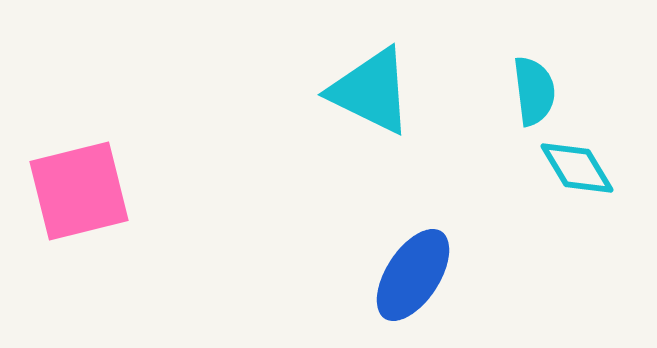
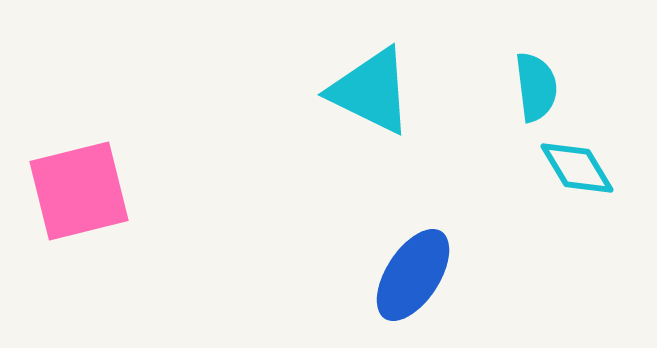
cyan semicircle: moved 2 px right, 4 px up
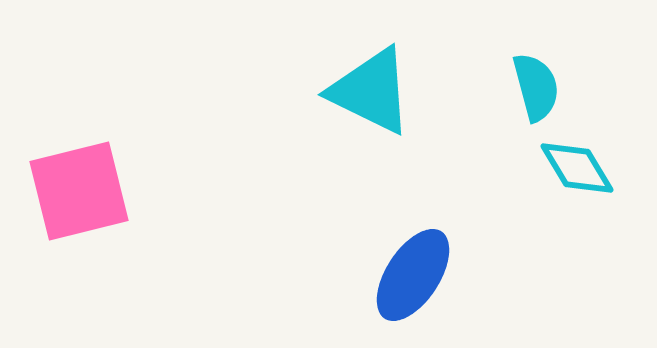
cyan semicircle: rotated 8 degrees counterclockwise
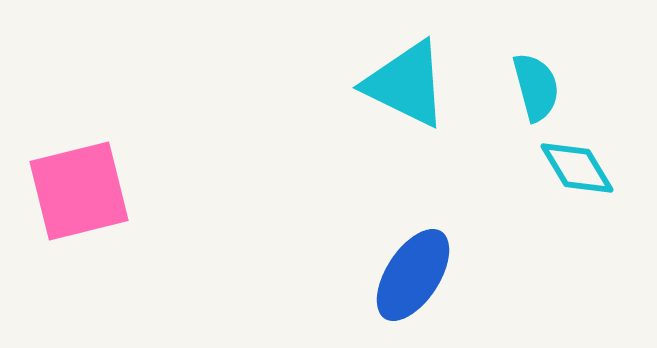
cyan triangle: moved 35 px right, 7 px up
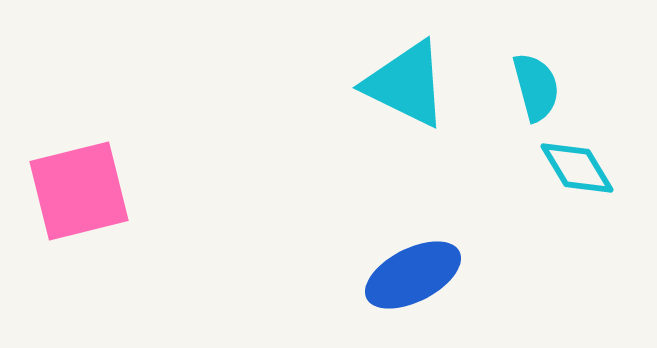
blue ellipse: rotated 30 degrees clockwise
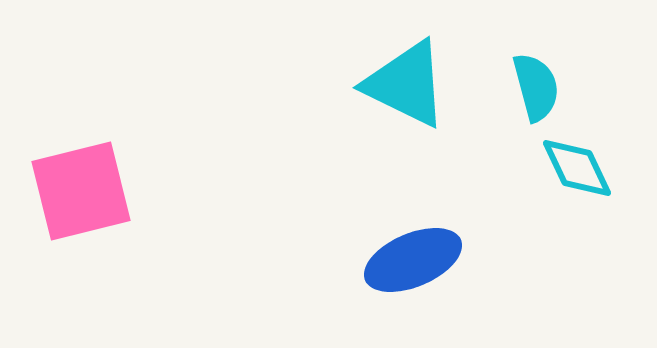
cyan diamond: rotated 6 degrees clockwise
pink square: moved 2 px right
blue ellipse: moved 15 px up; rotated 4 degrees clockwise
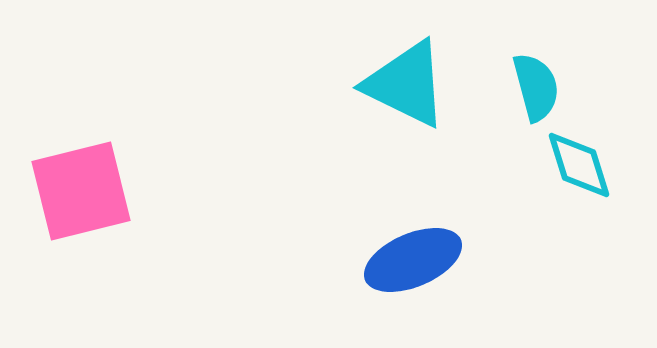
cyan diamond: moved 2 px right, 3 px up; rotated 8 degrees clockwise
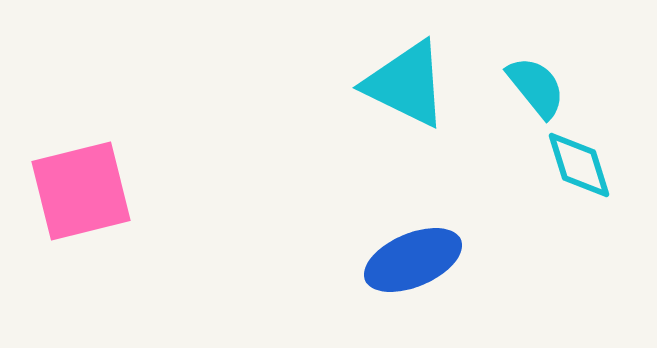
cyan semicircle: rotated 24 degrees counterclockwise
